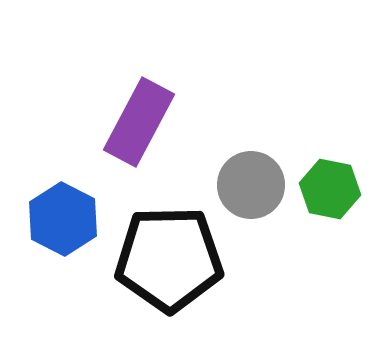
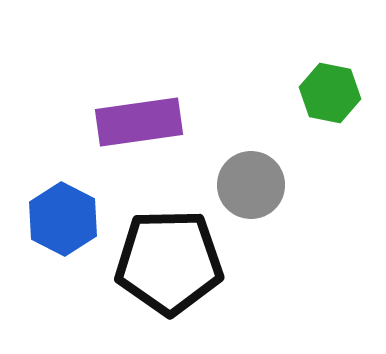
purple rectangle: rotated 54 degrees clockwise
green hexagon: moved 96 px up
black pentagon: moved 3 px down
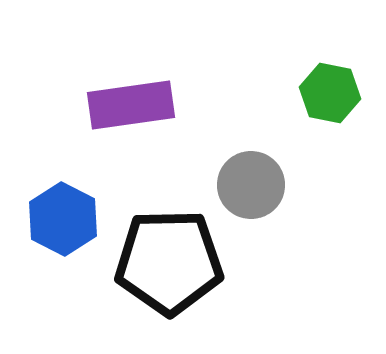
purple rectangle: moved 8 px left, 17 px up
